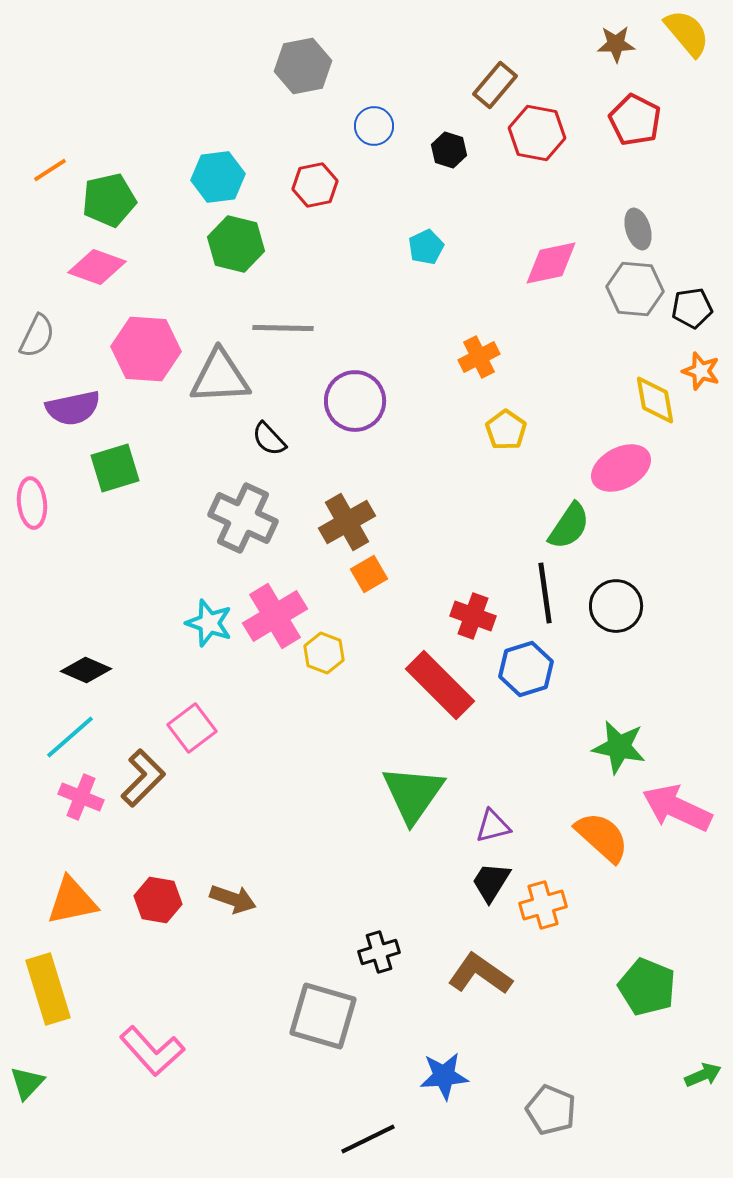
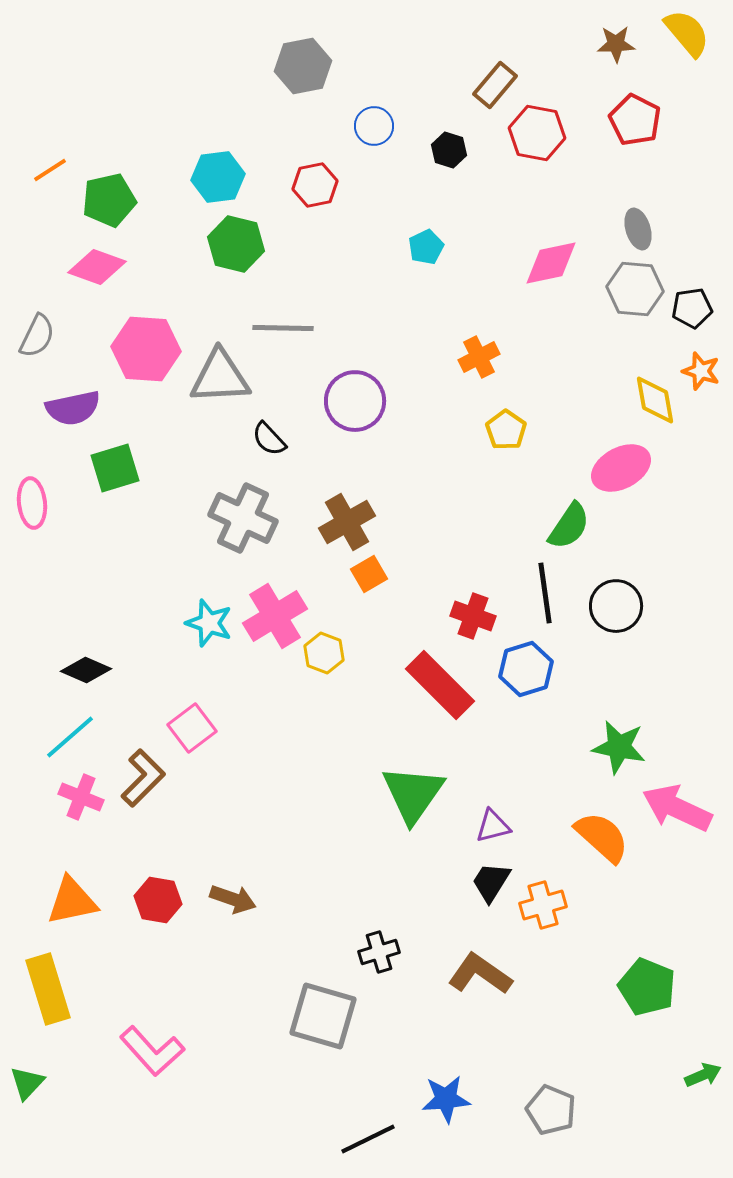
blue star at (444, 1076): moved 2 px right, 23 px down
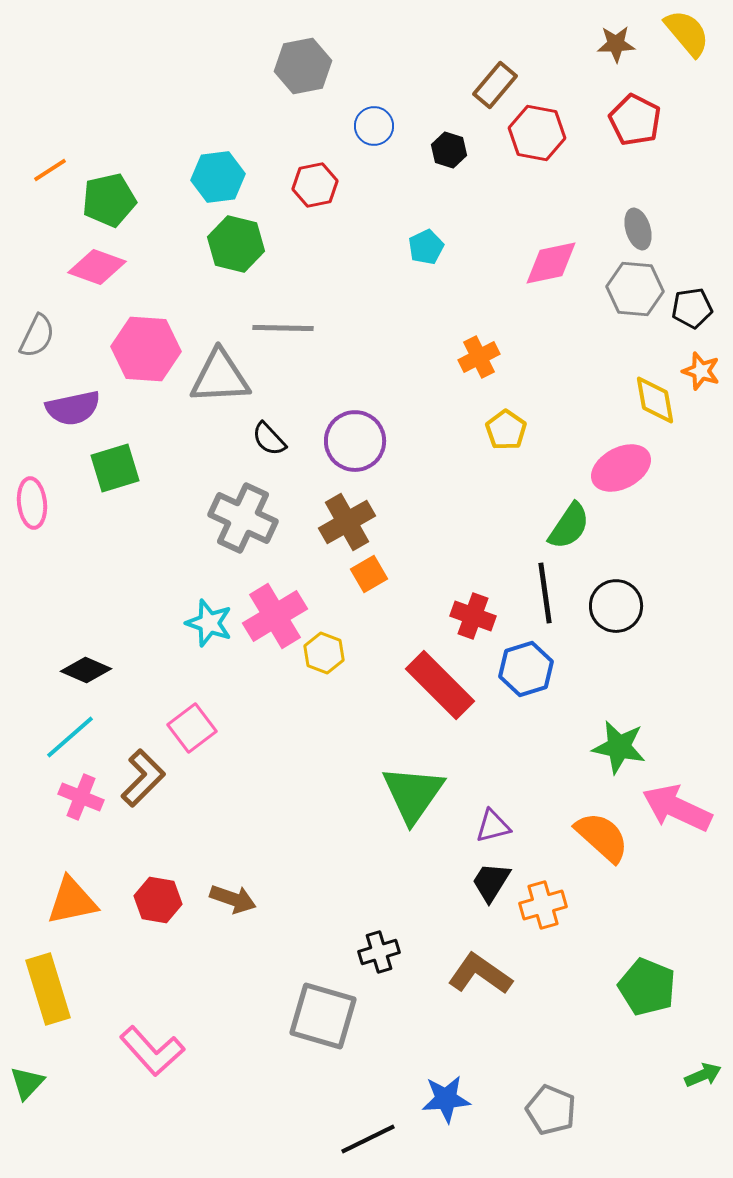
purple circle at (355, 401): moved 40 px down
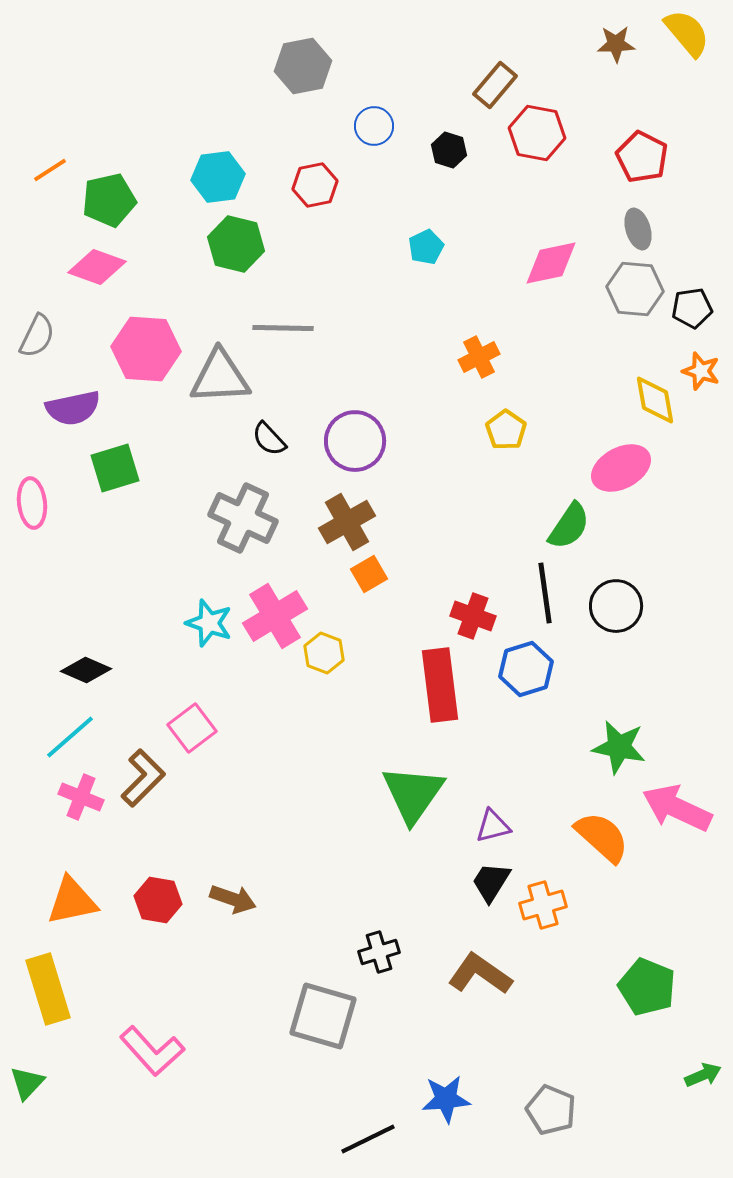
red pentagon at (635, 120): moved 7 px right, 37 px down
red rectangle at (440, 685): rotated 38 degrees clockwise
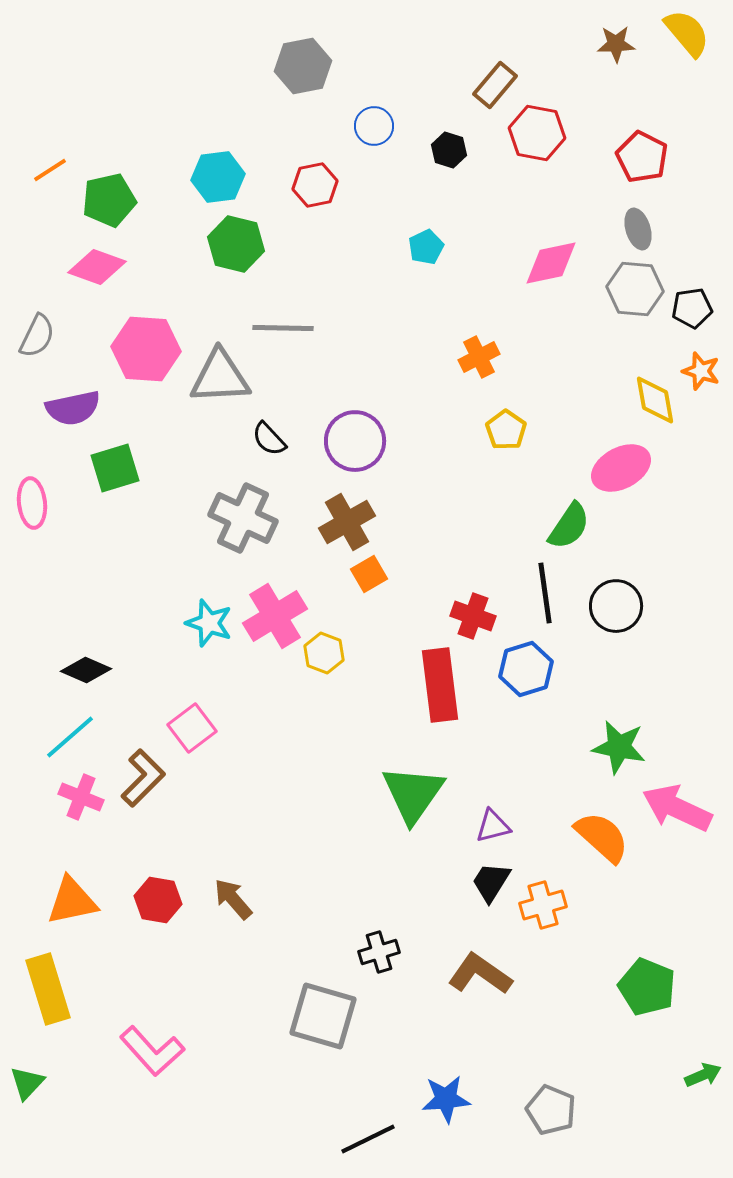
brown arrow at (233, 899): rotated 150 degrees counterclockwise
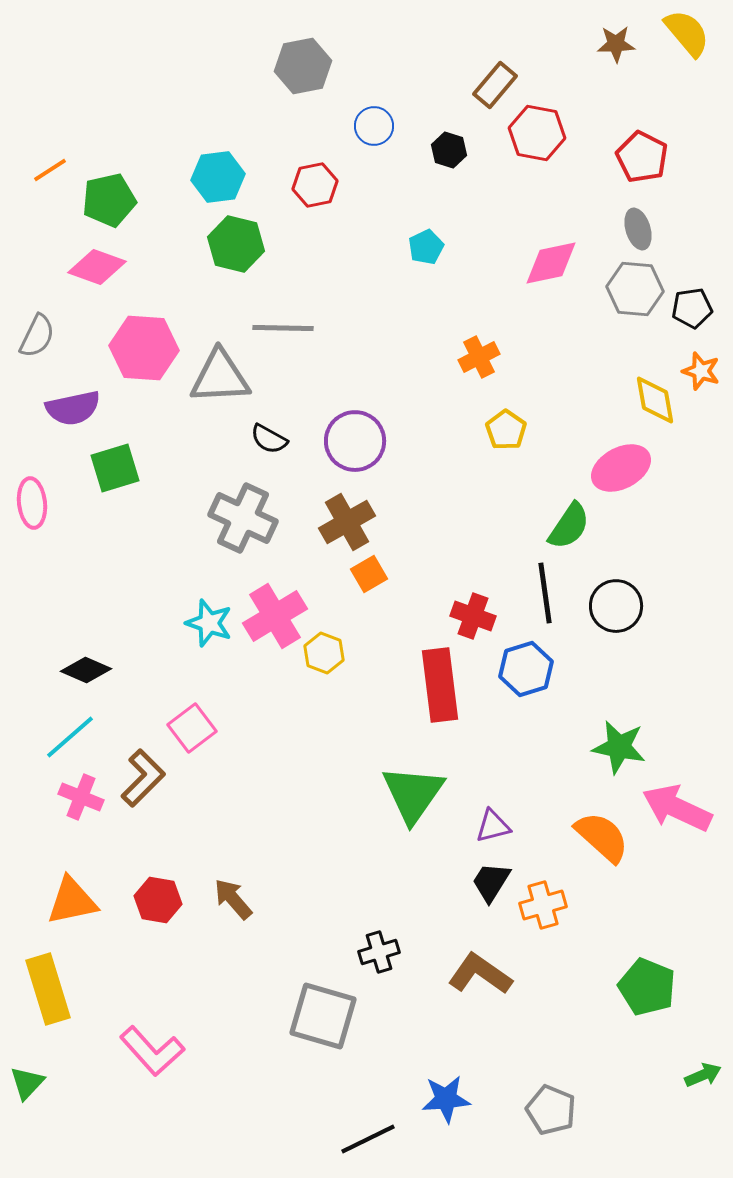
pink hexagon at (146, 349): moved 2 px left, 1 px up
black semicircle at (269, 439): rotated 18 degrees counterclockwise
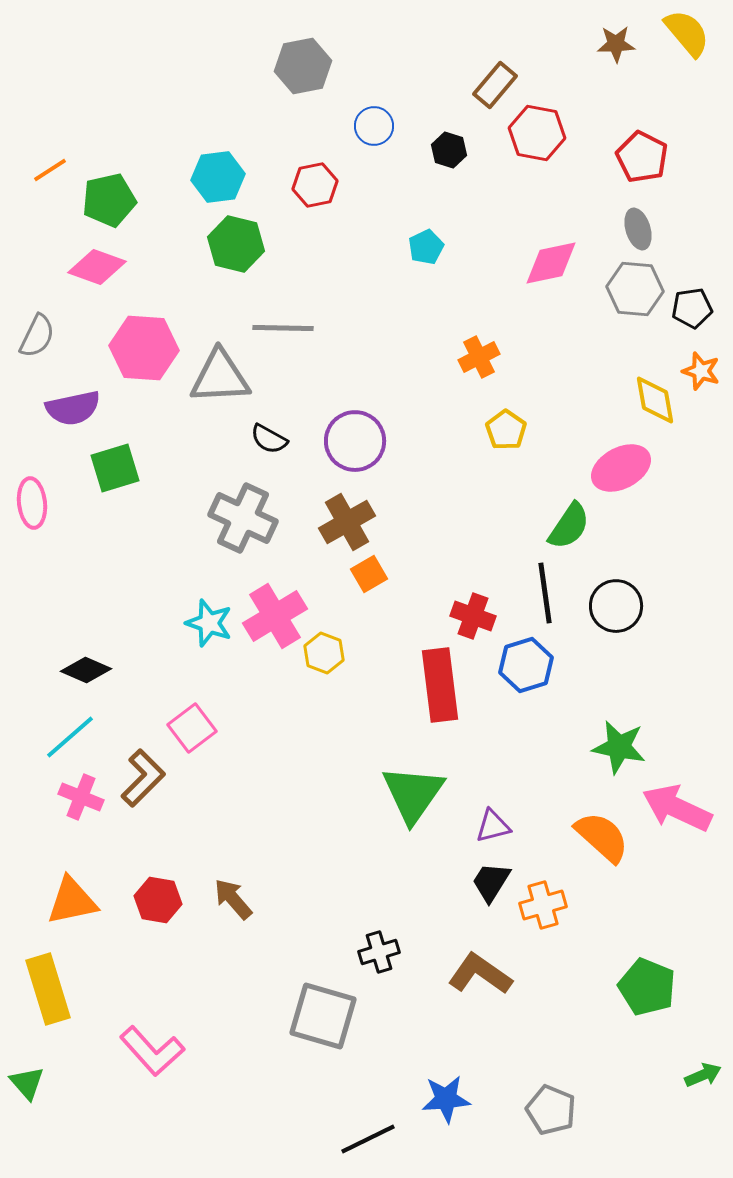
blue hexagon at (526, 669): moved 4 px up
green triangle at (27, 1083): rotated 24 degrees counterclockwise
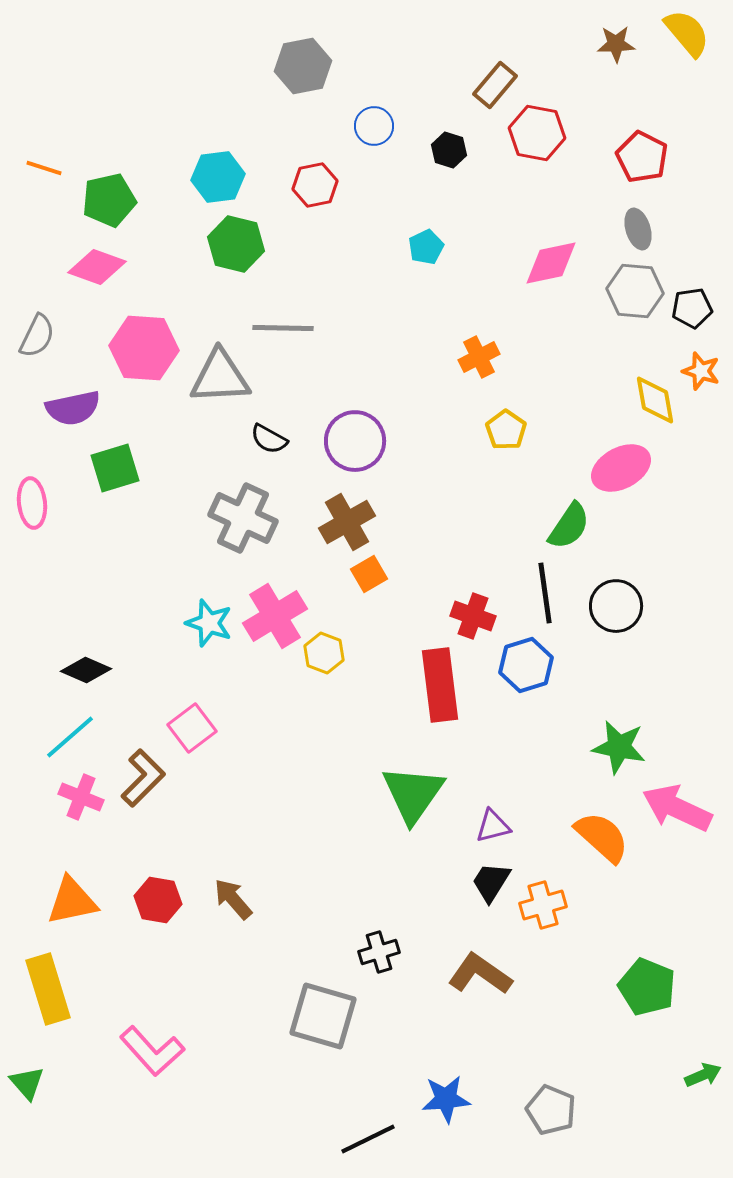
orange line at (50, 170): moved 6 px left, 2 px up; rotated 51 degrees clockwise
gray hexagon at (635, 289): moved 2 px down
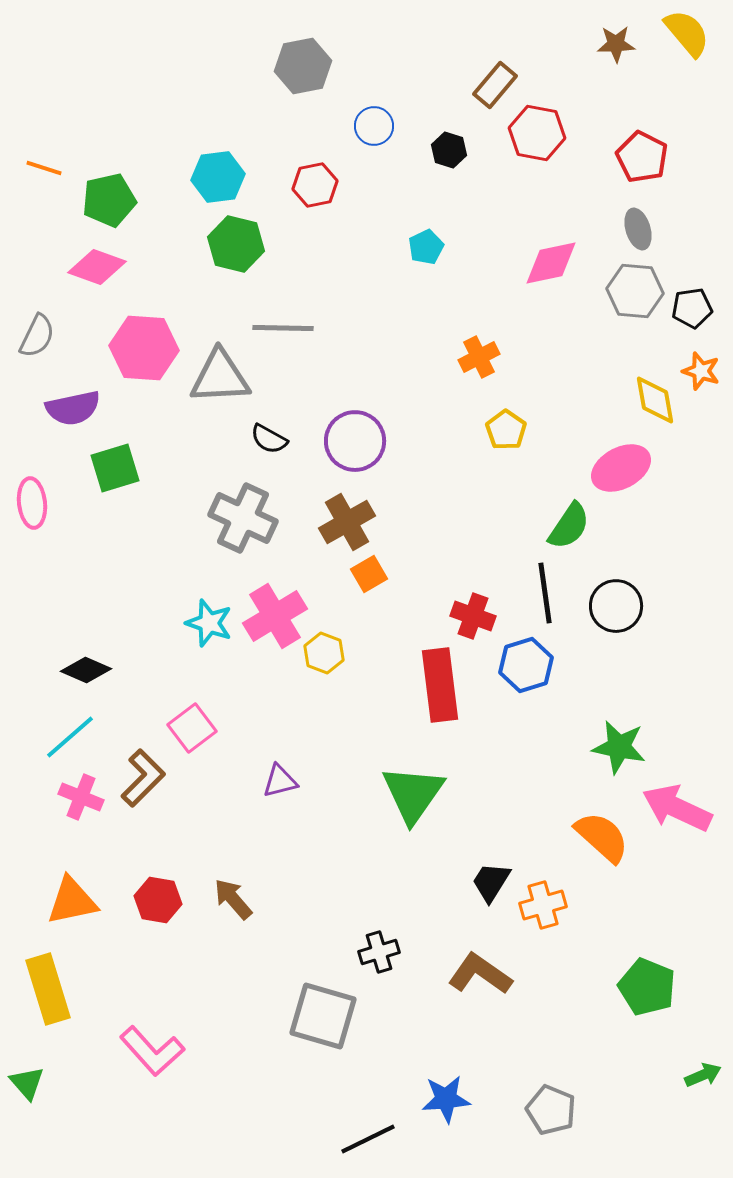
purple triangle at (493, 826): moved 213 px left, 45 px up
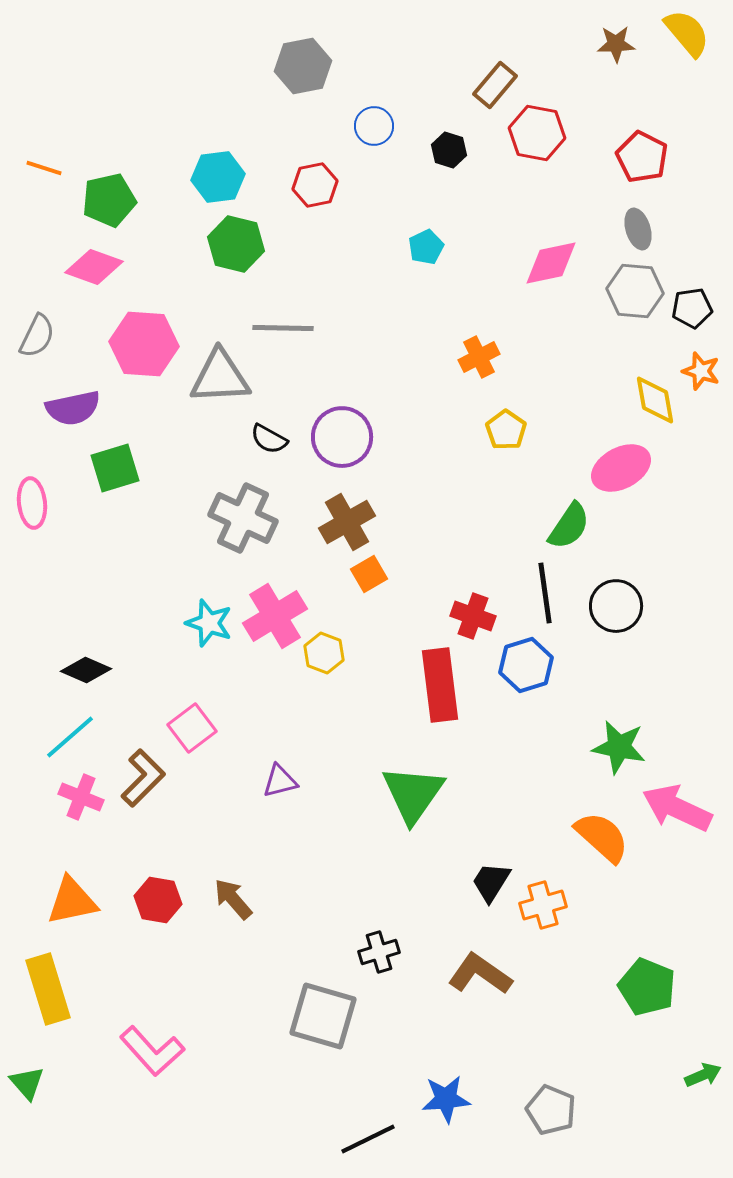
pink diamond at (97, 267): moved 3 px left
pink hexagon at (144, 348): moved 4 px up
purple circle at (355, 441): moved 13 px left, 4 px up
